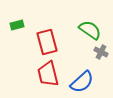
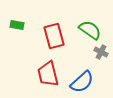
green rectangle: rotated 24 degrees clockwise
red rectangle: moved 7 px right, 6 px up
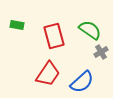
gray cross: rotated 32 degrees clockwise
red trapezoid: rotated 132 degrees counterclockwise
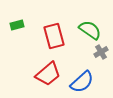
green rectangle: rotated 24 degrees counterclockwise
red trapezoid: rotated 16 degrees clockwise
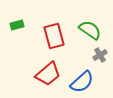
gray cross: moved 1 px left, 3 px down
